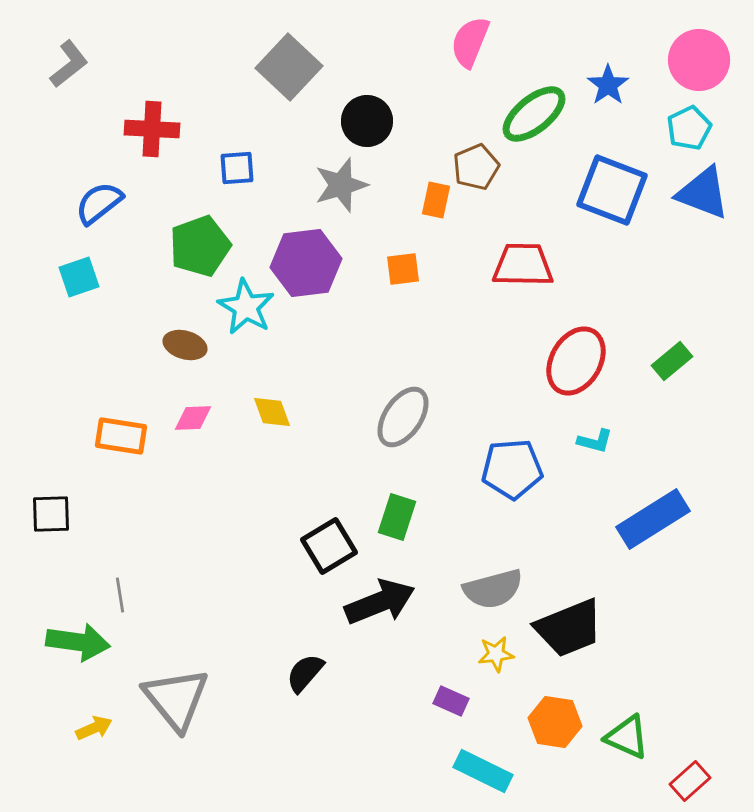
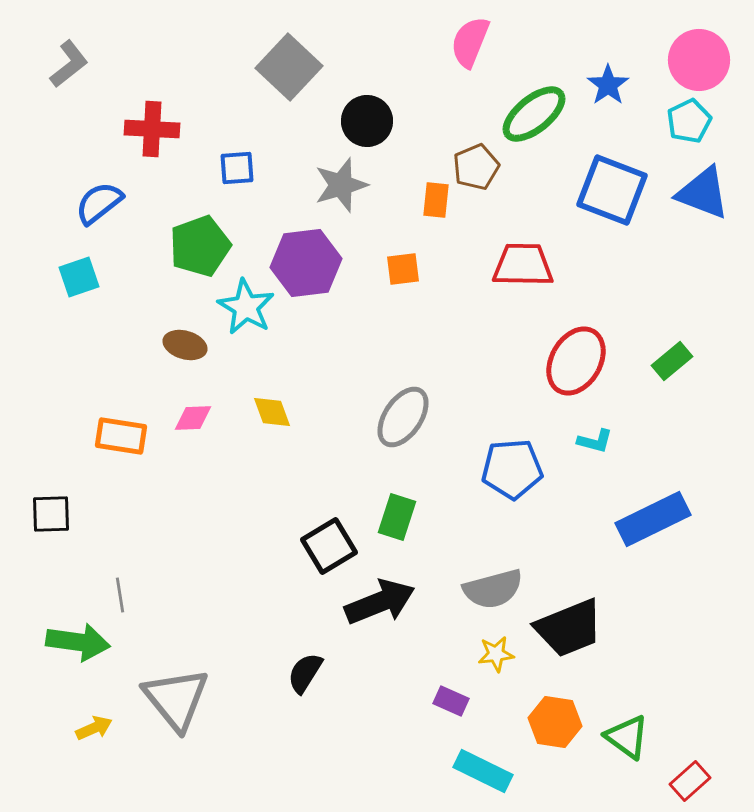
cyan pentagon at (689, 128): moved 7 px up
orange rectangle at (436, 200): rotated 6 degrees counterclockwise
blue rectangle at (653, 519): rotated 6 degrees clockwise
black semicircle at (305, 673): rotated 9 degrees counterclockwise
green triangle at (627, 737): rotated 12 degrees clockwise
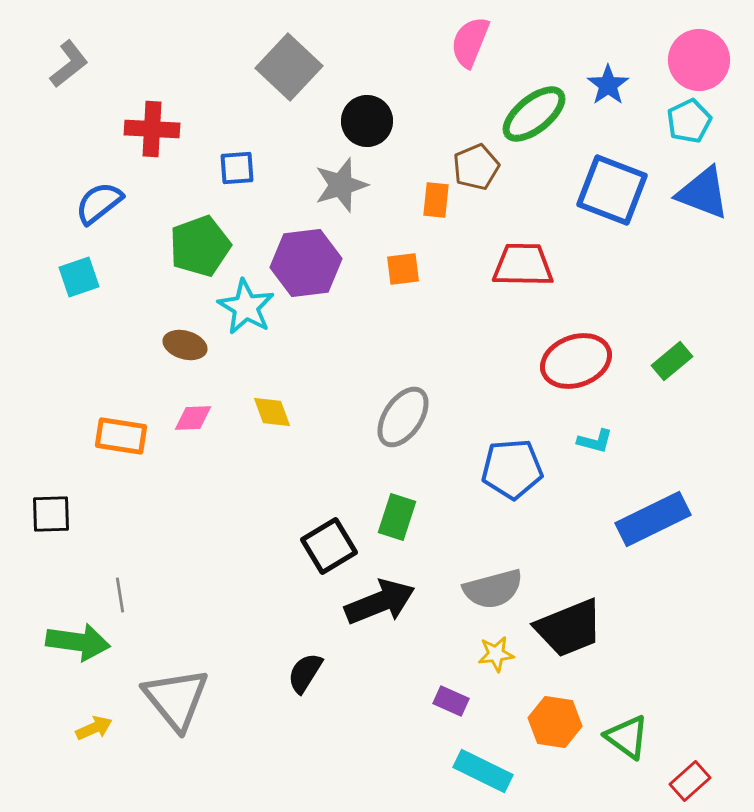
red ellipse at (576, 361): rotated 40 degrees clockwise
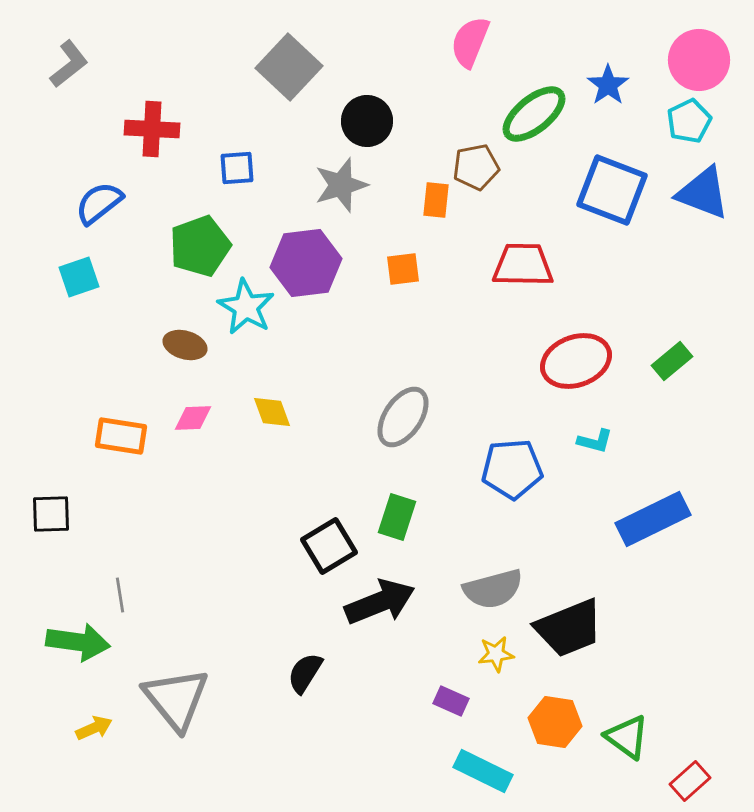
brown pentagon at (476, 167): rotated 12 degrees clockwise
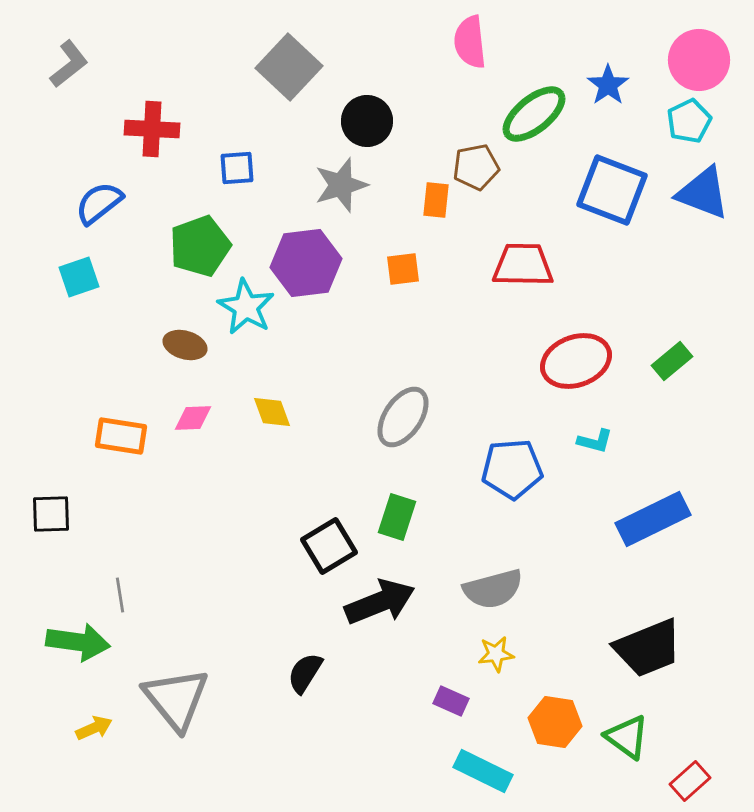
pink semicircle at (470, 42): rotated 28 degrees counterclockwise
black trapezoid at (569, 628): moved 79 px right, 20 px down
